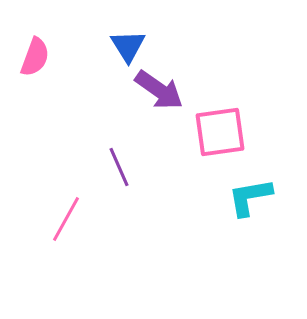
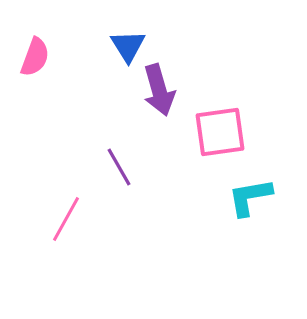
purple arrow: rotated 39 degrees clockwise
purple line: rotated 6 degrees counterclockwise
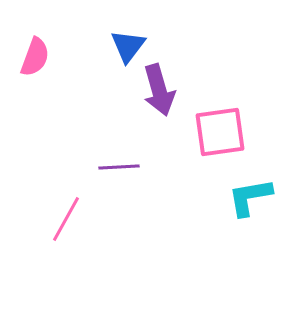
blue triangle: rotated 9 degrees clockwise
purple line: rotated 63 degrees counterclockwise
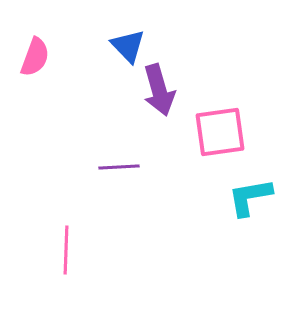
blue triangle: rotated 21 degrees counterclockwise
pink line: moved 31 px down; rotated 27 degrees counterclockwise
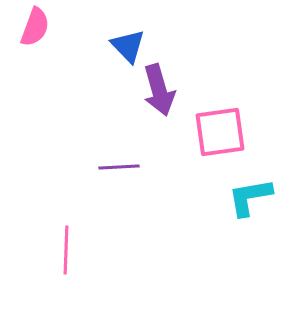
pink semicircle: moved 30 px up
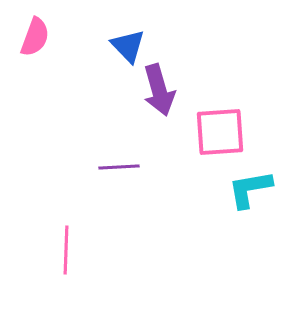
pink semicircle: moved 10 px down
pink square: rotated 4 degrees clockwise
cyan L-shape: moved 8 px up
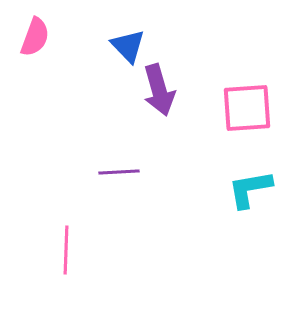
pink square: moved 27 px right, 24 px up
purple line: moved 5 px down
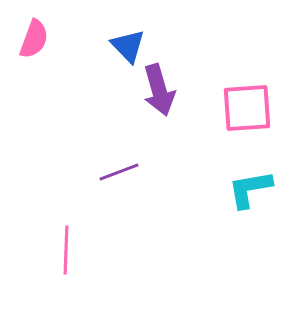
pink semicircle: moved 1 px left, 2 px down
purple line: rotated 18 degrees counterclockwise
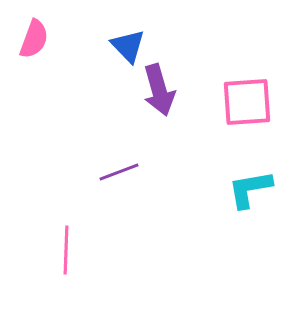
pink square: moved 6 px up
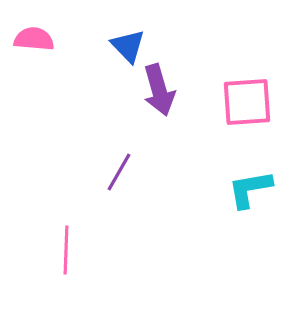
pink semicircle: rotated 105 degrees counterclockwise
purple line: rotated 39 degrees counterclockwise
